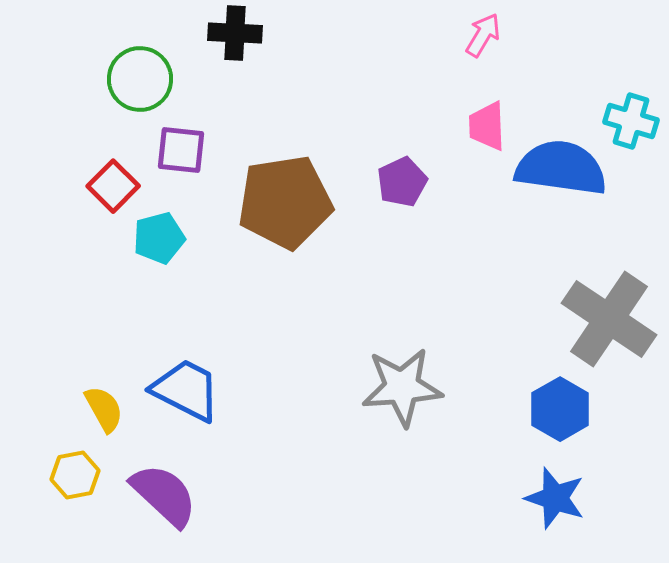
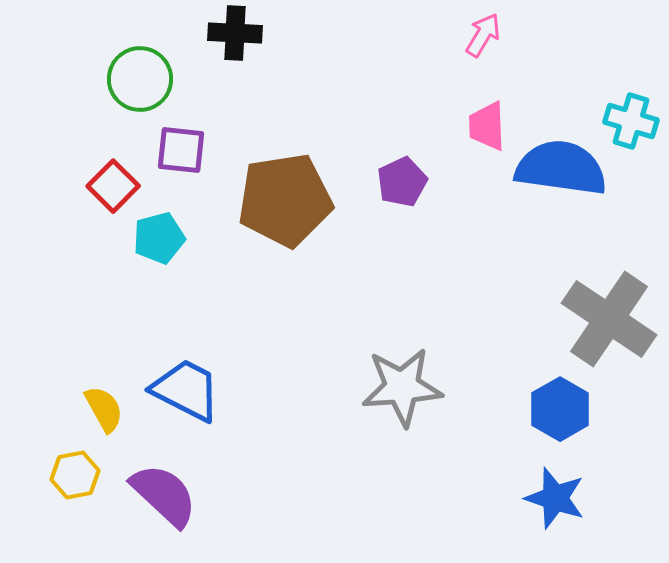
brown pentagon: moved 2 px up
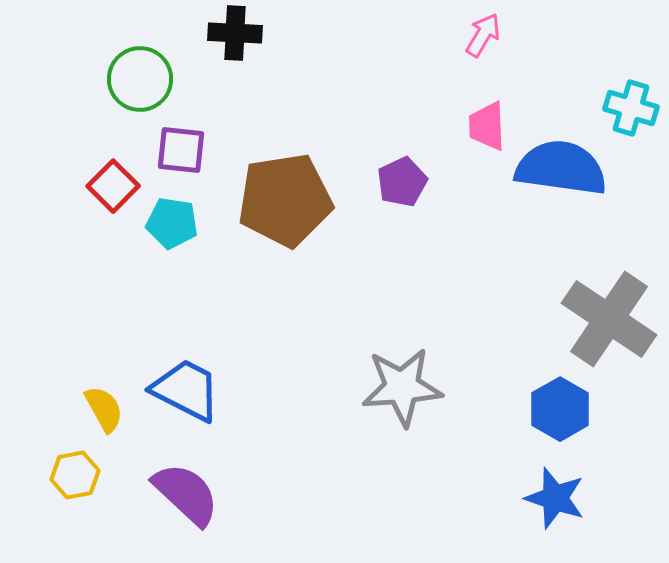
cyan cross: moved 13 px up
cyan pentagon: moved 13 px right, 15 px up; rotated 24 degrees clockwise
purple semicircle: moved 22 px right, 1 px up
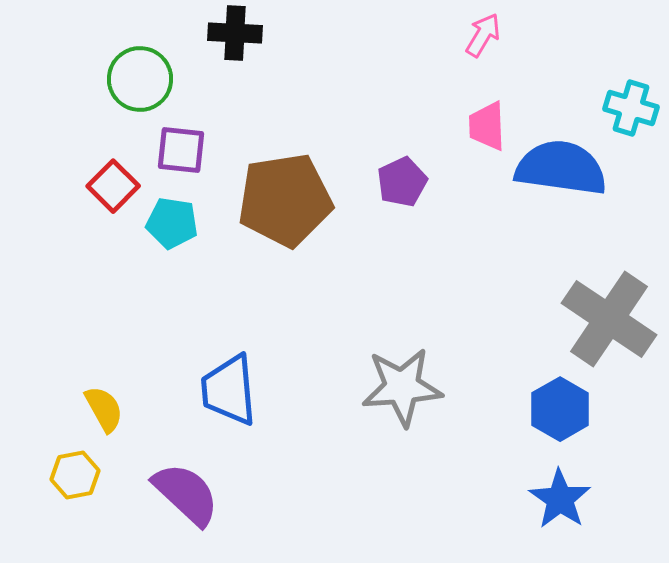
blue trapezoid: moved 43 px right; rotated 122 degrees counterclockwise
blue star: moved 5 px right, 1 px down; rotated 16 degrees clockwise
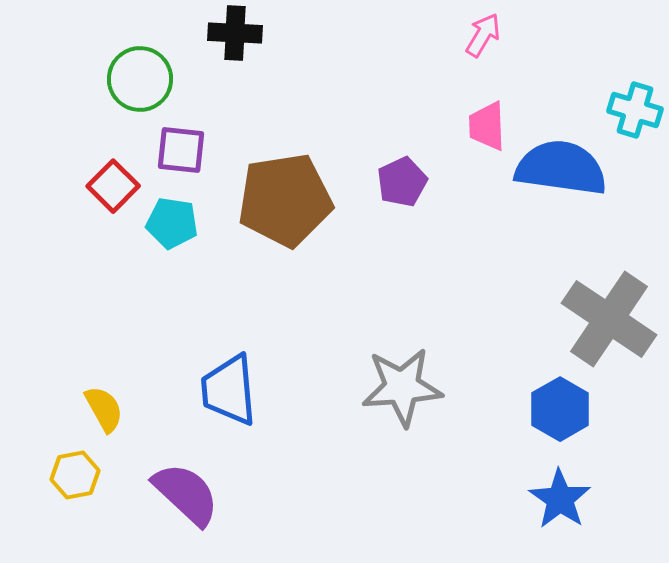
cyan cross: moved 4 px right, 2 px down
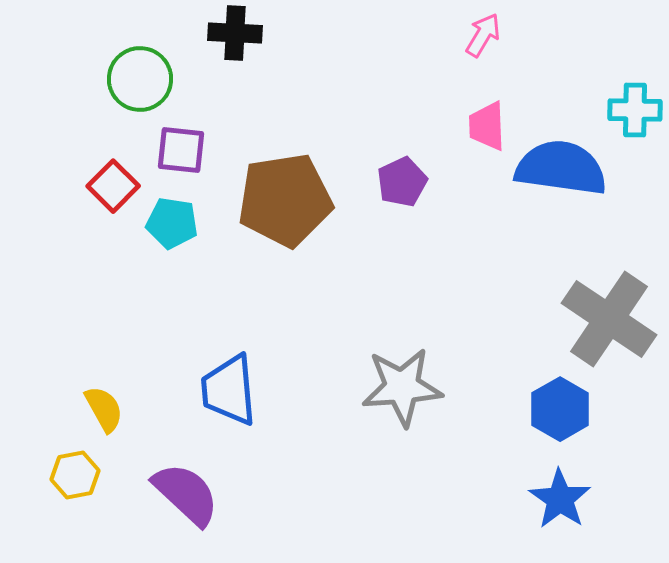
cyan cross: rotated 16 degrees counterclockwise
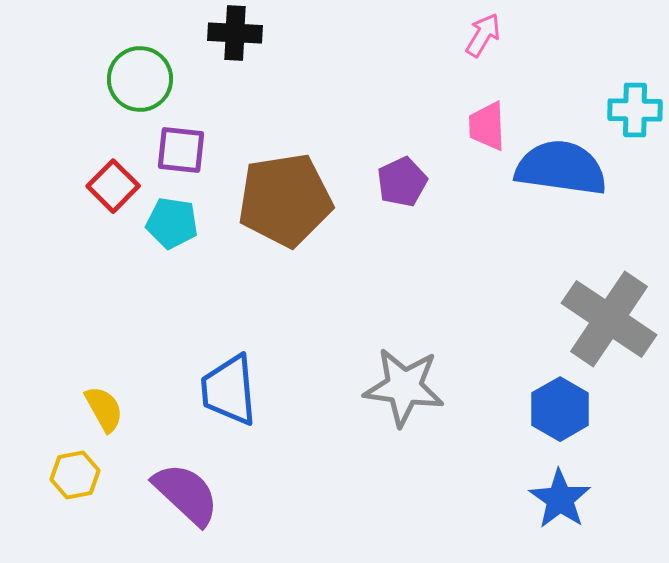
gray star: moved 2 px right; rotated 12 degrees clockwise
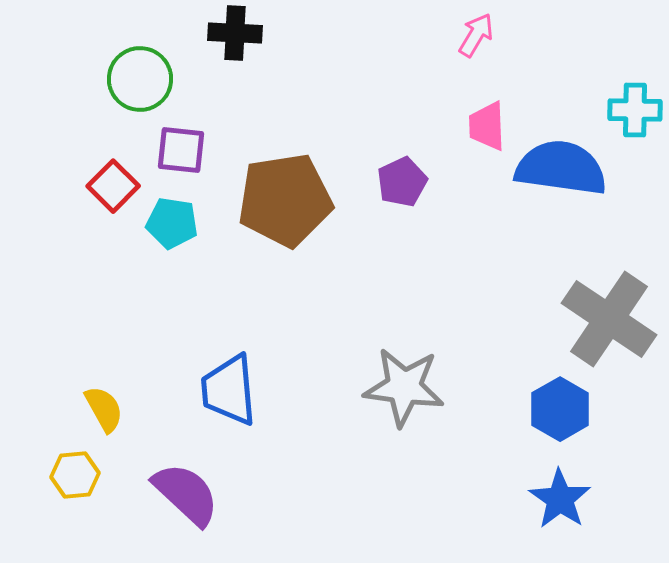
pink arrow: moved 7 px left
yellow hexagon: rotated 6 degrees clockwise
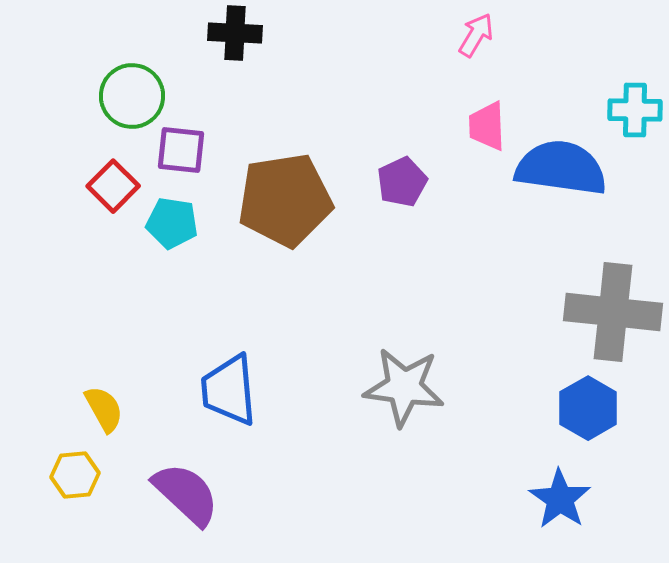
green circle: moved 8 px left, 17 px down
gray cross: moved 4 px right, 7 px up; rotated 28 degrees counterclockwise
blue hexagon: moved 28 px right, 1 px up
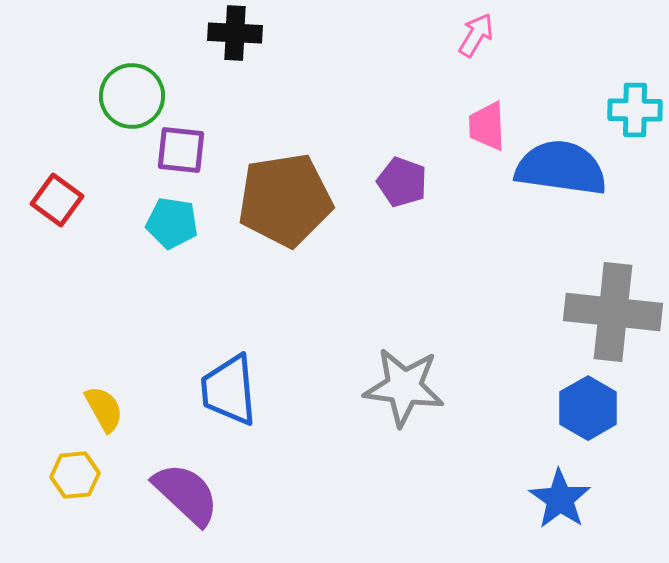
purple pentagon: rotated 27 degrees counterclockwise
red square: moved 56 px left, 14 px down; rotated 9 degrees counterclockwise
